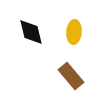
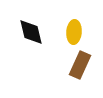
brown rectangle: moved 9 px right, 11 px up; rotated 64 degrees clockwise
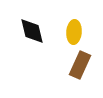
black diamond: moved 1 px right, 1 px up
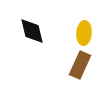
yellow ellipse: moved 10 px right, 1 px down
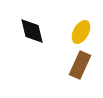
yellow ellipse: moved 3 px left, 1 px up; rotated 25 degrees clockwise
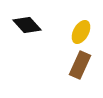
black diamond: moved 5 px left, 6 px up; rotated 28 degrees counterclockwise
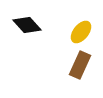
yellow ellipse: rotated 10 degrees clockwise
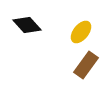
brown rectangle: moved 6 px right; rotated 12 degrees clockwise
